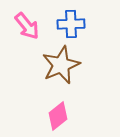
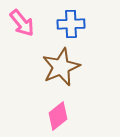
pink arrow: moved 5 px left, 3 px up
brown star: moved 2 px down
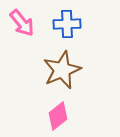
blue cross: moved 4 px left
brown star: moved 1 px right, 3 px down
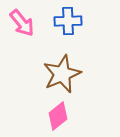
blue cross: moved 1 px right, 3 px up
brown star: moved 4 px down
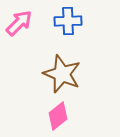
pink arrow: moved 3 px left; rotated 96 degrees counterclockwise
brown star: rotated 27 degrees counterclockwise
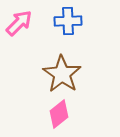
brown star: rotated 12 degrees clockwise
pink diamond: moved 1 px right, 2 px up
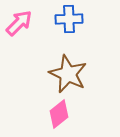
blue cross: moved 1 px right, 2 px up
brown star: moved 6 px right; rotated 9 degrees counterclockwise
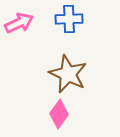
pink arrow: rotated 20 degrees clockwise
pink diamond: rotated 16 degrees counterclockwise
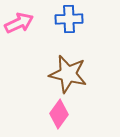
brown star: rotated 12 degrees counterclockwise
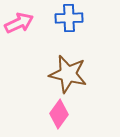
blue cross: moved 1 px up
